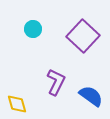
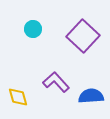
purple L-shape: rotated 68 degrees counterclockwise
blue semicircle: rotated 40 degrees counterclockwise
yellow diamond: moved 1 px right, 7 px up
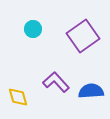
purple square: rotated 12 degrees clockwise
blue semicircle: moved 5 px up
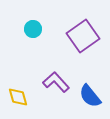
blue semicircle: moved 1 px left, 5 px down; rotated 125 degrees counterclockwise
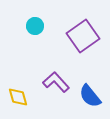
cyan circle: moved 2 px right, 3 px up
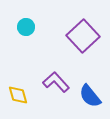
cyan circle: moved 9 px left, 1 px down
purple square: rotated 8 degrees counterclockwise
yellow diamond: moved 2 px up
